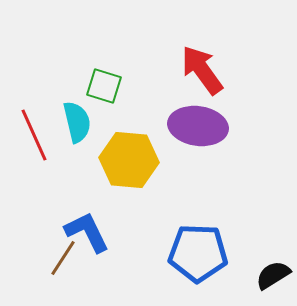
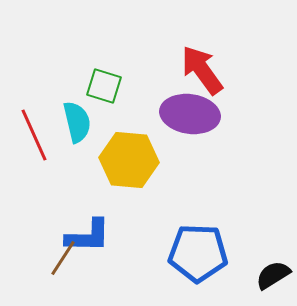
purple ellipse: moved 8 px left, 12 px up
blue L-shape: moved 1 px right, 4 px down; rotated 117 degrees clockwise
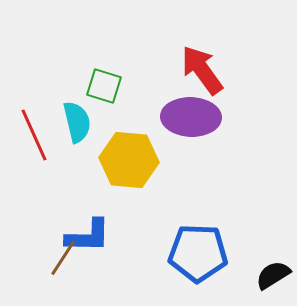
purple ellipse: moved 1 px right, 3 px down; rotated 6 degrees counterclockwise
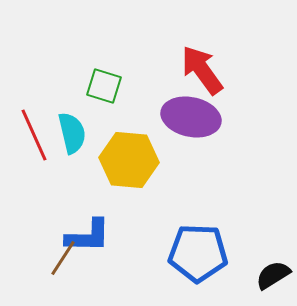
purple ellipse: rotated 10 degrees clockwise
cyan semicircle: moved 5 px left, 11 px down
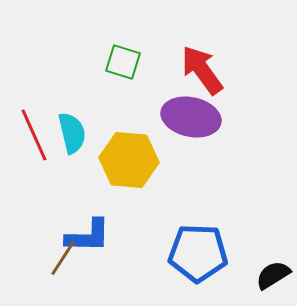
green square: moved 19 px right, 24 px up
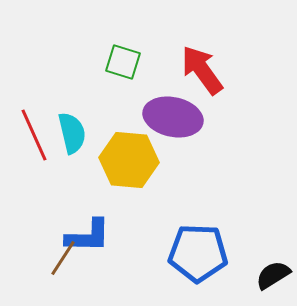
purple ellipse: moved 18 px left
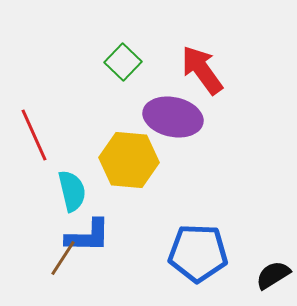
green square: rotated 27 degrees clockwise
cyan semicircle: moved 58 px down
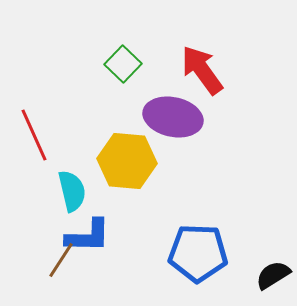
green square: moved 2 px down
yellow hexagon: moved 2 px left, 1 px down
brown line: moved 2 px left, 2 px down
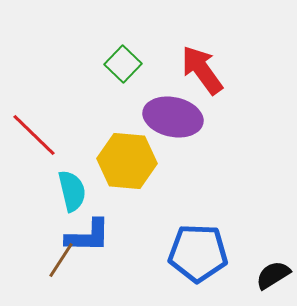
red line: rotated 22 degrees counterclockwise
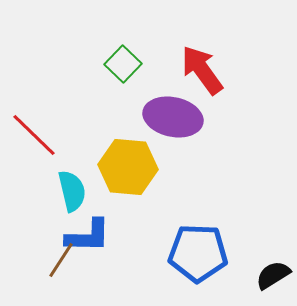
yellow hexagon: moved 1 px right, 6 px down
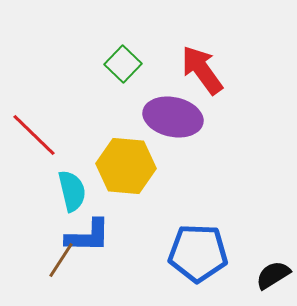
yellow hexagon: moved 2 px left, 1 px up
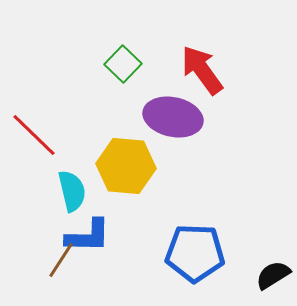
blue pentagon: moved 3 px left
